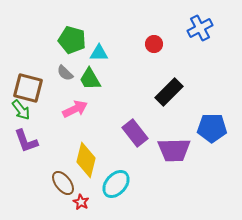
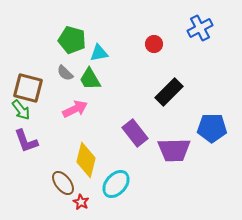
cyan triangle: rotated 12 degrees counterclockwise
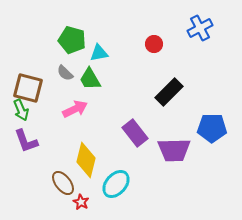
green arrow: rotated 15 degrees clockwise
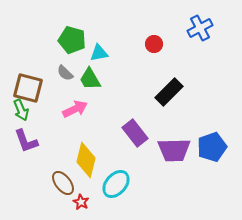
blue pentagon: moved 19 px down; rotated 20 degrees counterclockwise
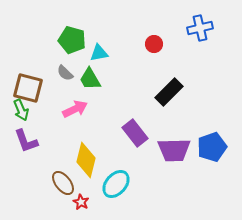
blue cross: rotated 15 degrees clockwise
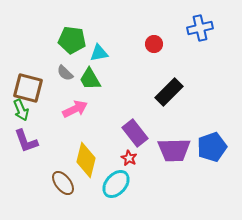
green pentagon: rotated 8 degrees counterclockwise
red star: moved 48 px right, 44 px up
